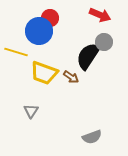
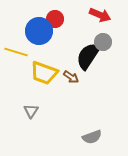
red circle: moved 5 px right, 1 px down
gray circle: moved 1 px left
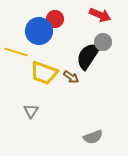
gray semicircle: moved 1 px right
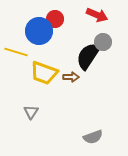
red arrow: moved 3 px left
brown arrow: rotated 35 degrees counterclockwise
gray triangle: moved 1 px down
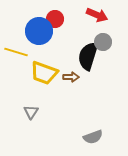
black semicircle: rotated 16 degrees counterclockwise
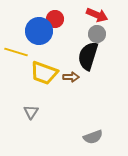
gray circle: moved 6 px left, 8 px up
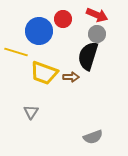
red circle: moved 8 px right
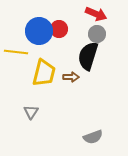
red arrow: moved 1 px left, 1 px up
red circle: moved 4 px left, 10 px down
yellow line: rotated 10 degrees counterclockwise
yellow trapezoid: rotated 96 degrees counterclockwise
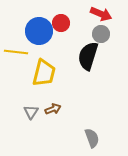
red arrow: moved 5 px right
red circle: moved 2 px right, 6 px up
gray circle: moved 4 px right
brown arrow: moved 18 px left, 32 px down; rotated 21 degrees counterclockwise
gray semicircle: moved 1 px left, 1 px down; rotated 90 degrees counterclockwise
